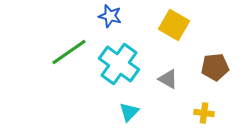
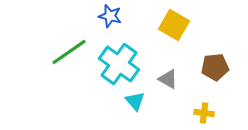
cyan triangle: moved 6 px right, 11 px up; rotated 25 degrees counterclockwise
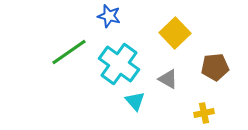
blue star: moved 1 px left
yellow square: moved 1 px right, 8 px down; rotated 16 degrees clockwise
yellow cross: rotated 18 degrees counterclockwise
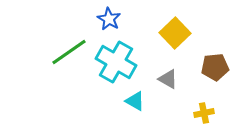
blue star: moved 3 px down; rotated 15 degrees clockwise
cyan cross: moved 3 px left, 2 px up; rotated 6 degrees counterclockwise
cyan triangle: rotated 20 degrees counterclockwise
